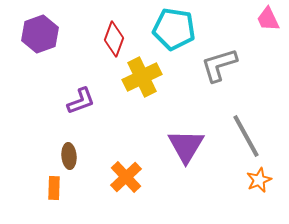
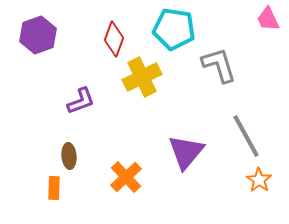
purple hexagon: moved 2 px left, 1 px down
gray L-shape: rotated 90 degrees clockwise
purple triangle: moved 6 px down; rotated 9 degrees clockwise
orange star: rotated 15 degrees counterclockwise
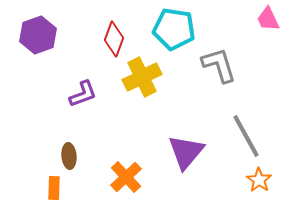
purple L-shape: moved 2 px right, 7 px up
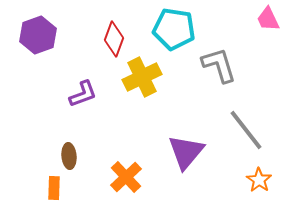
gray line: moved 6 px up; rotated 9 degrees counterclockwise
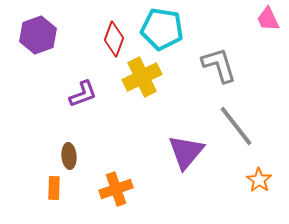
cyan pentagon: moved 12 px left
gray line: moved 10 px left, 4 px up
orange cross: moved 10 px left, 12 px down; rotated 24 degrees clockwise
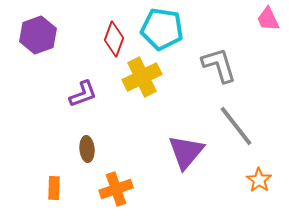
brown ellipse: moved 18 px right, 7 px up
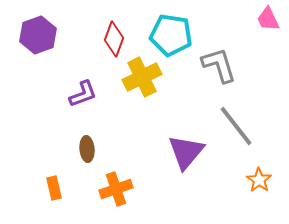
cyan pentagon: moved 9 px right, 6 px down
orange rectangle: rotated 15 degrees counterclockwise
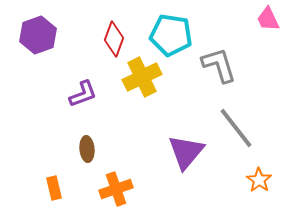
gray line: moved 2 px down
